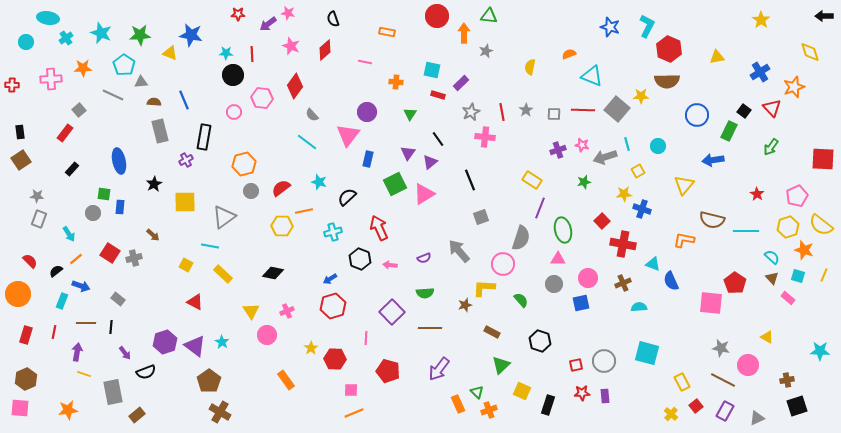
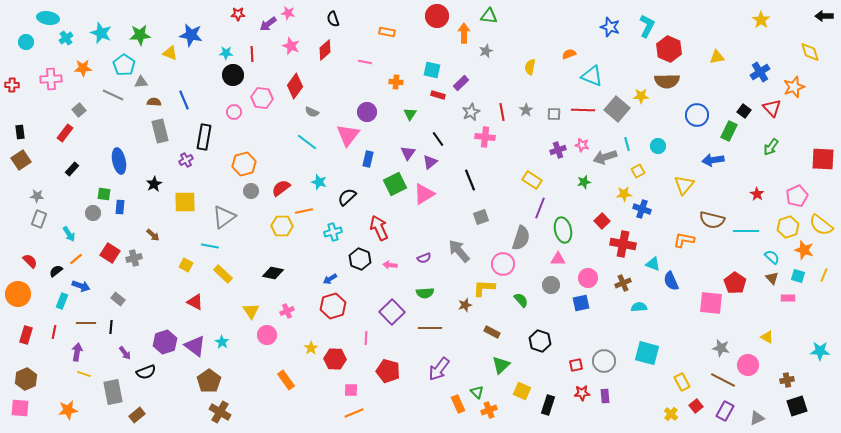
gray semicircle at (312, 115): moved 3 px up; rotated 24 degrees counterclockwise
gray circle at (554, 284): moved 3 px left, 1 px down
pink rectangle at (788, 298): rotated 40 degrees counterclockwise
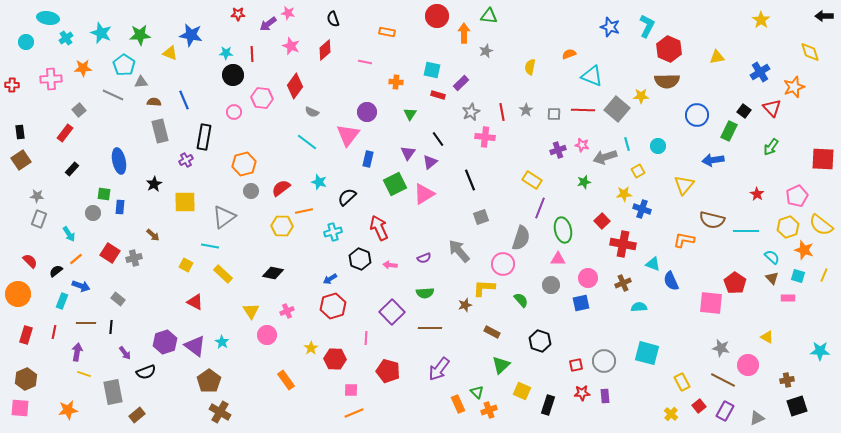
red square at (696, 406): moved 3 px right
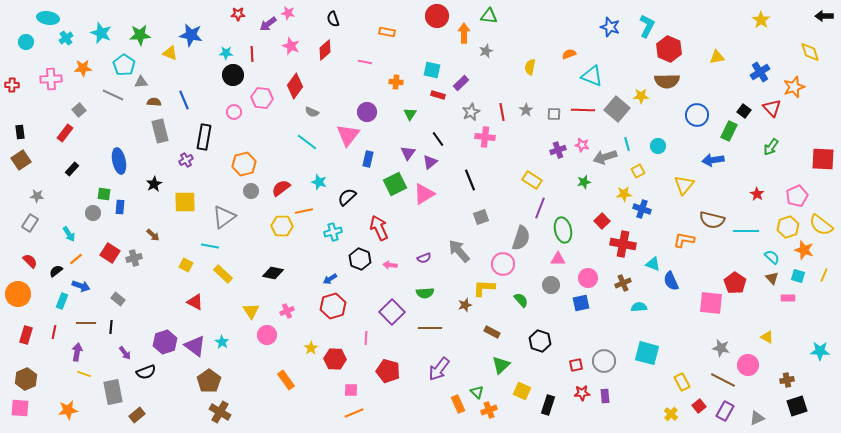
gray rectangle at (39, 219): moved 9 px left, 4 px down; rotated 12 degrees clockwise
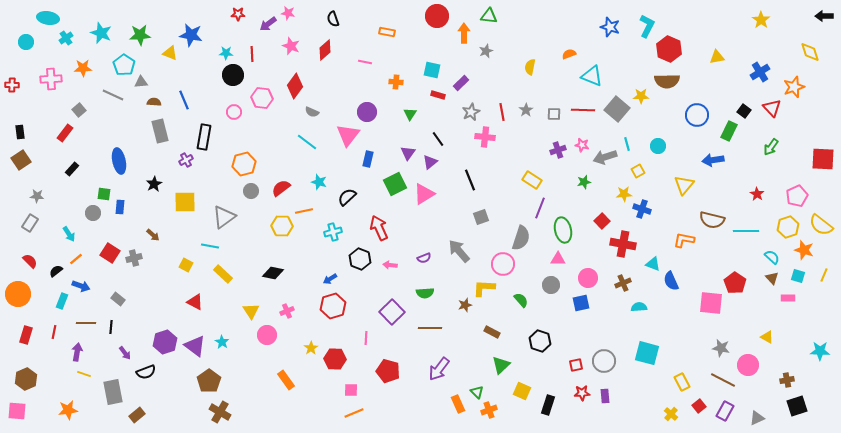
pink square at (20, 408): moved 3 px left, 3 px down
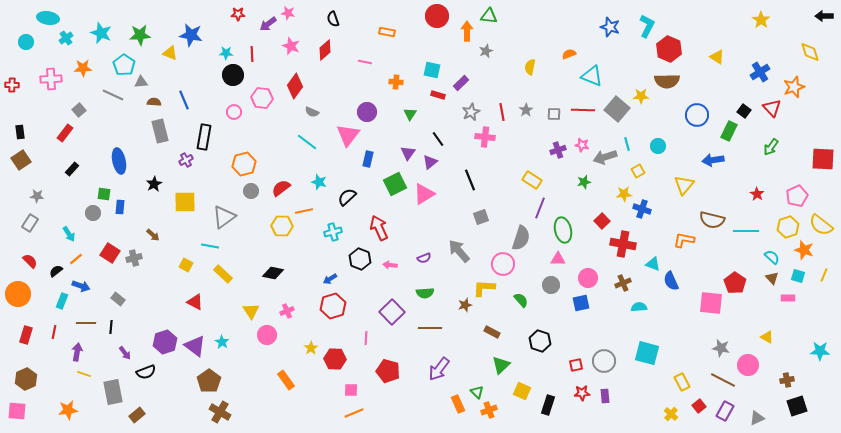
orange arrow at (464, 33): moved 3 px right, 2 px up
yellow triangle at (717, 57): rotated 42 degrees clockwise
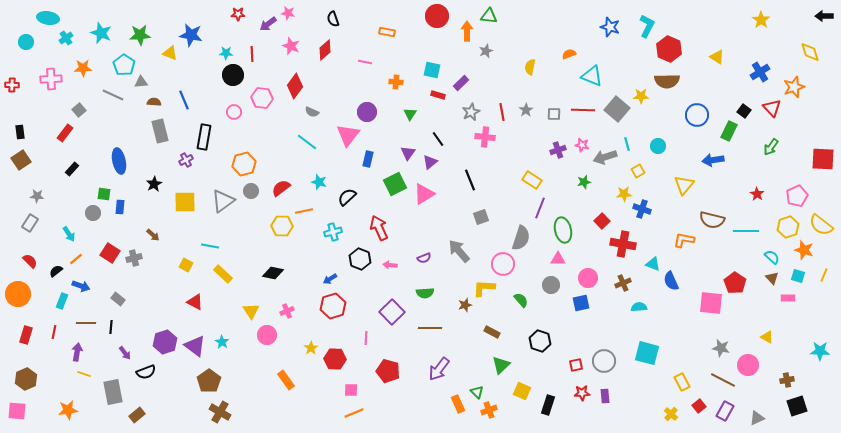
gray triangle at (224, 217): moved 1 px left, 16 px up
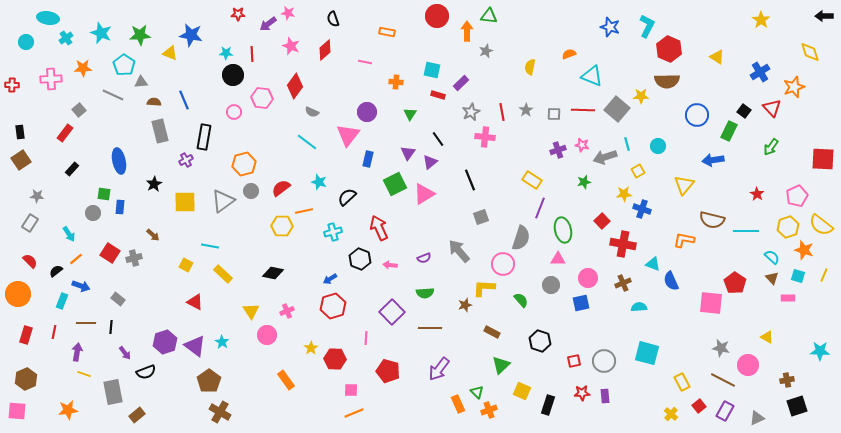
red square at (576, 365): moved 2 px left, 4 px up
